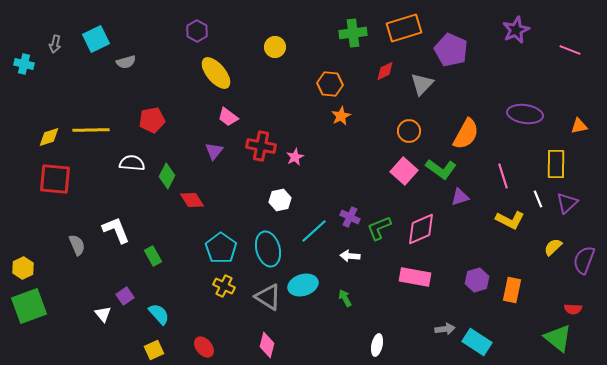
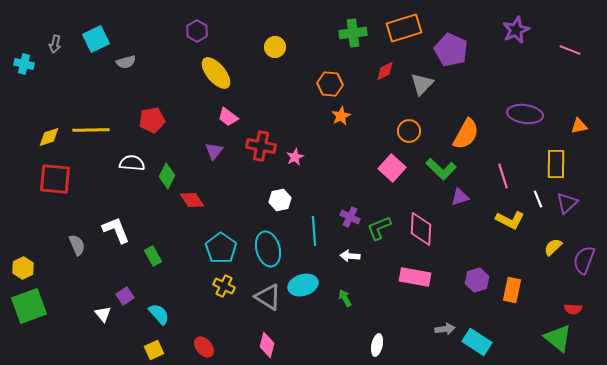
green L-shape at (441, 169): rotated 8 degrees clockwise
pink square at (404, 171): moved 12 px left, 3 px up
pink diamond at (421, 229): rotated 64 degrees counterclockwise
cyan line at (314, 231): rotated 52 degrees counterclockwise
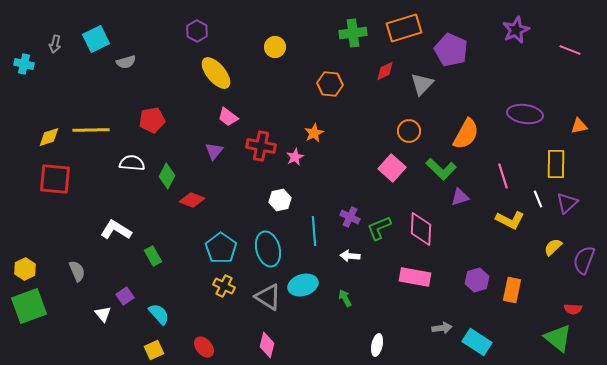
orange star at (341, 116): moved 27 px left, 17 px down
red diamond at (192, 200): rotated 35 degrees counterclockwise
white L-shape at (116, 230): rotated 36 degrees counterclockwise
gray semicircle at (77, 245): moved 26 px down
yellow hexagon at (23, 268): moved 2 px right, 1 px down
gray arrow at (445, 329): moved 3 px left, 1 px up
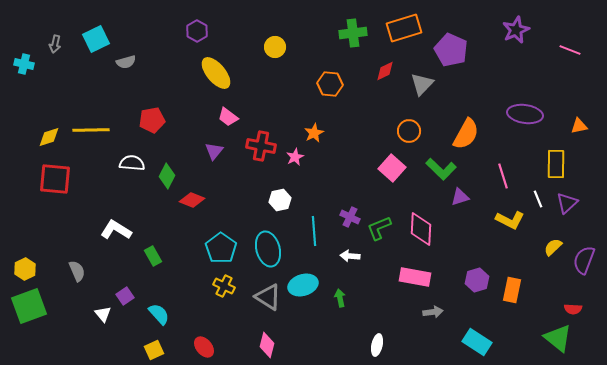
green arrow at (345, 298): moved 5 px left; rotated 18 degrees clockwise
gray arrow at (442, 328): moved 9 px left, 16 px up
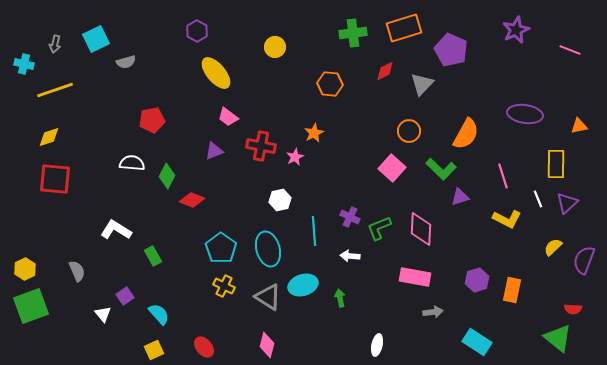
yellow line at (91, 130): moved 36 px left, 40 px up; rotated 18 degrees counterclockwise
purple triangle at (214, 151): rotated 30 degrees clockwise
yellow L-shape at (510, 220): moved 3 px left, 1 px up
green square at (29, 306): moved 2 px right
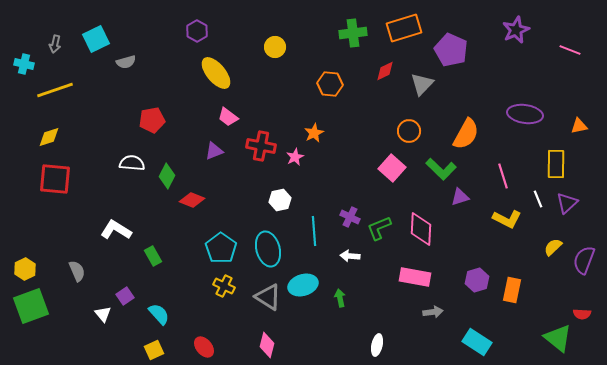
red semicircle at (573, 309): moved 9 px right, 5 px down
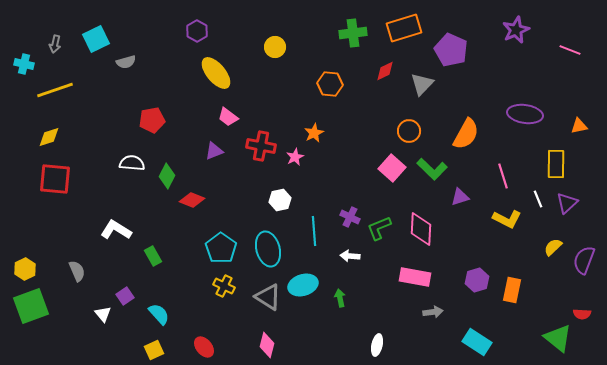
green L-shape at (441, 169): moved 9 px left
